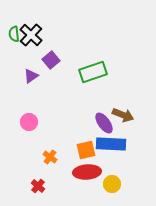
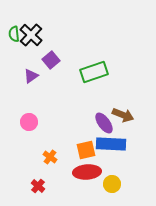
green rectangle: moved 1 px right
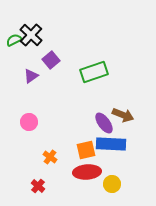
green semicircle: moved 6 px down; rotated 70 degrees clockwise
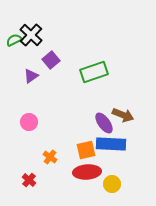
red cross: moved 9 px left, 6 px up
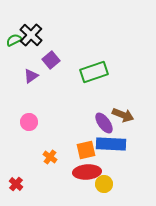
red cross: moved 13 px left, 4 px down
yellow circle: moved 8 px left
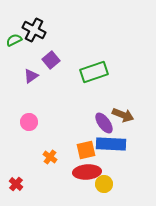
black cross: moved 3 px right, 5 px up; rotated 15 degrees counterclockwise
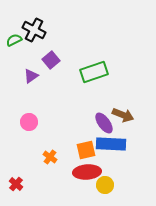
yellow circle: moved 1 px right, 1 px down
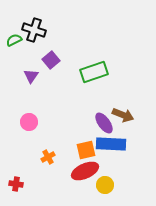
black cross: rotated 10 degrees counterclockwise
purple triangle: rotated 21 degrees counterclockwise
orange cross: moved 2 px left; rotated 24 degrees clockwise
red ellipse: moved 2 px left, 1 px up; rotated 20 degrees counterclockwise
red cross: rotated 32 degrees counterclockwise
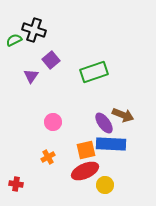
pink circle: moved 24 px right
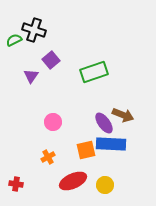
red ellipse: moved 12 px left, 10 px down
